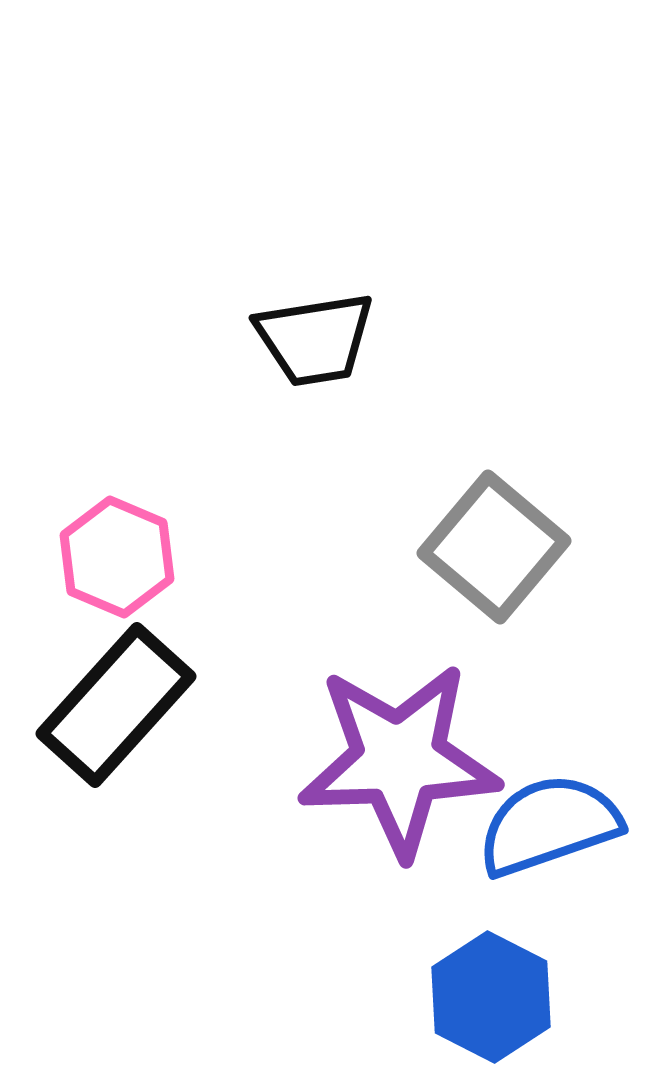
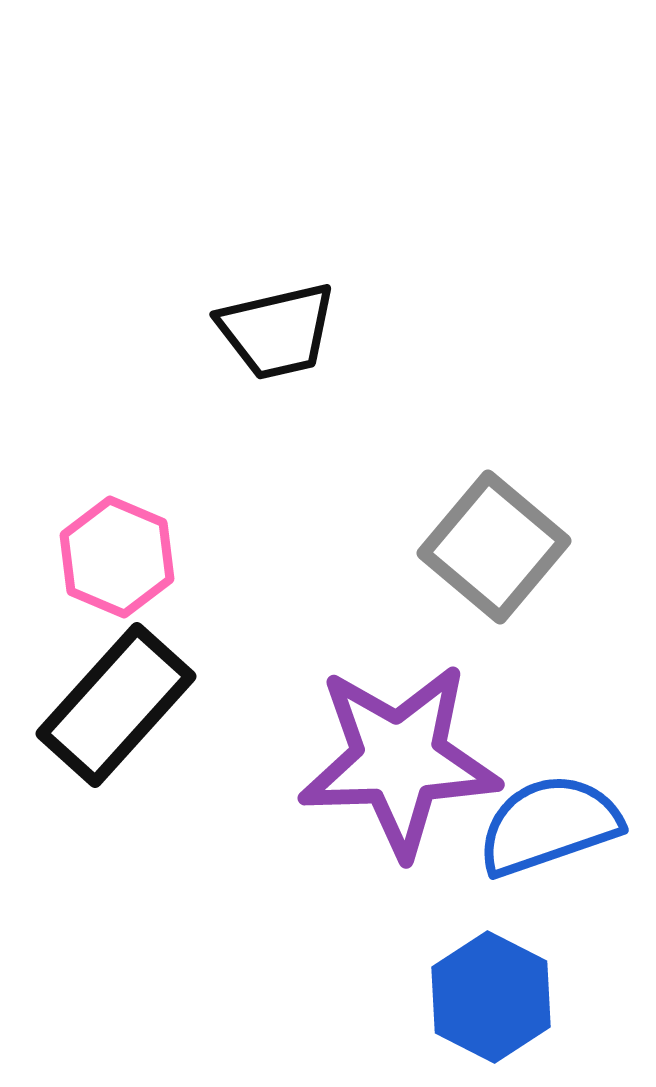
black trapezoid: moved 38 px left, 8 px up; rotated 4 degrees counterclockwise
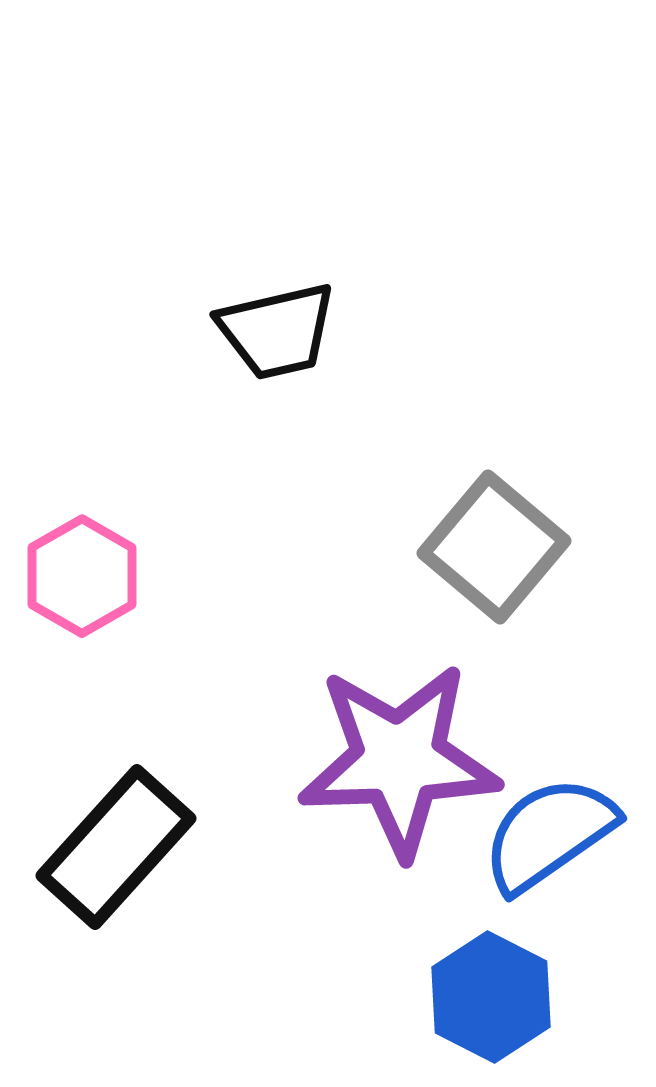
pink hexagon: moved 35 px left, 19 px down; rotated 7 degrees clockwise
black rectangle: moved 142 px down
blue semicircle: moved 9 px down; rotated 16 degrees counterclockwise
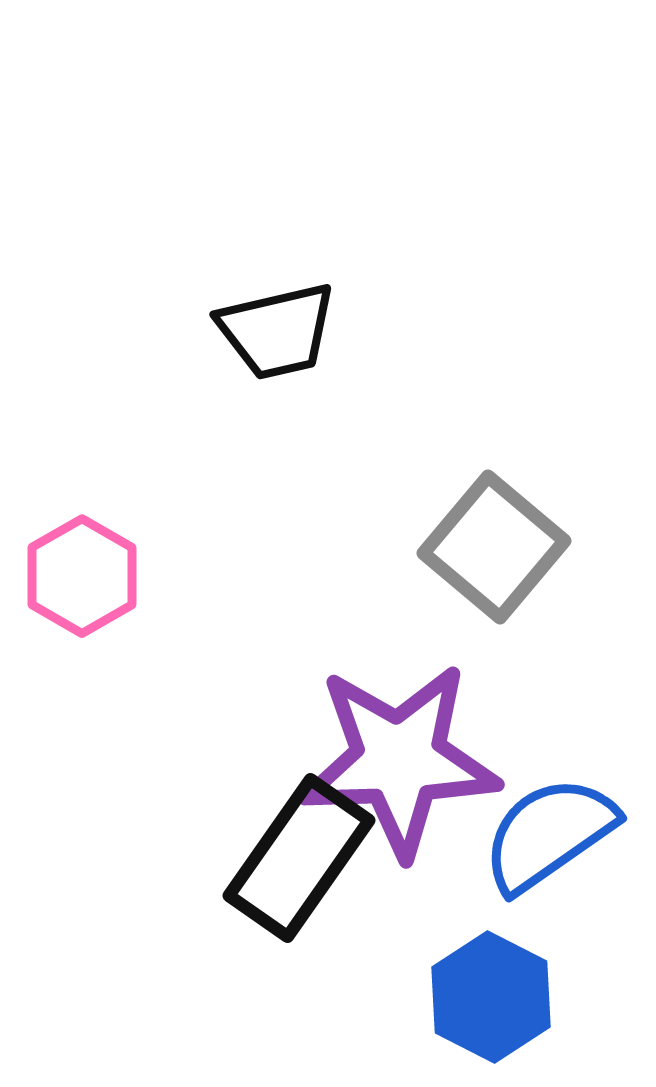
black rectangle: moved 183 px right, 11 px down; rotated 7 degrees counterclockwise
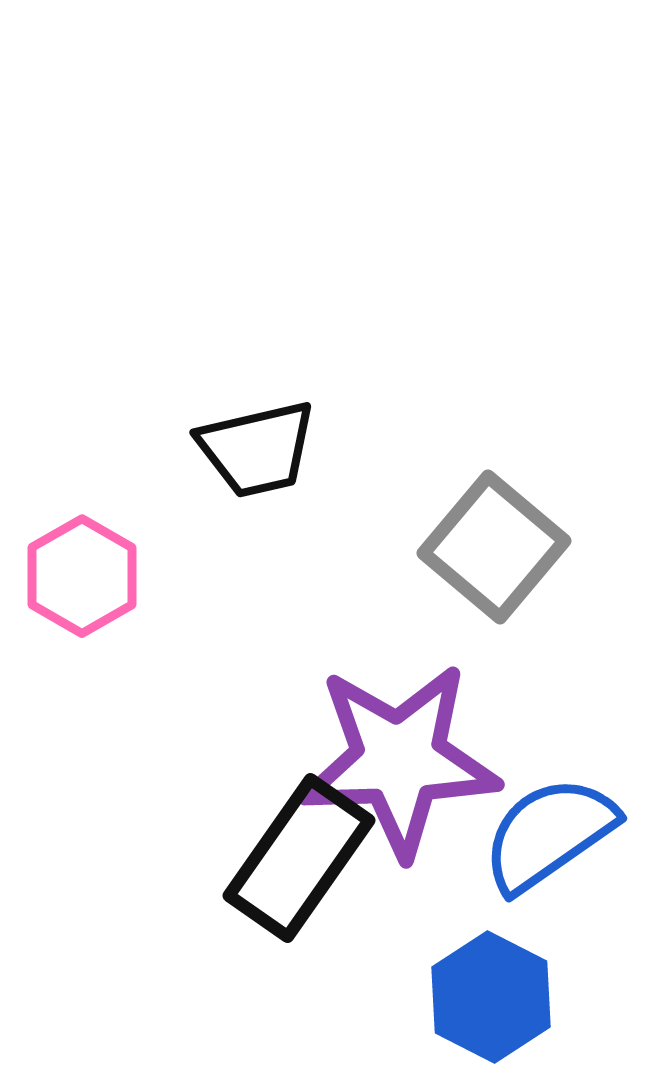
black trapezoid: moved 20 px left, 118 px down
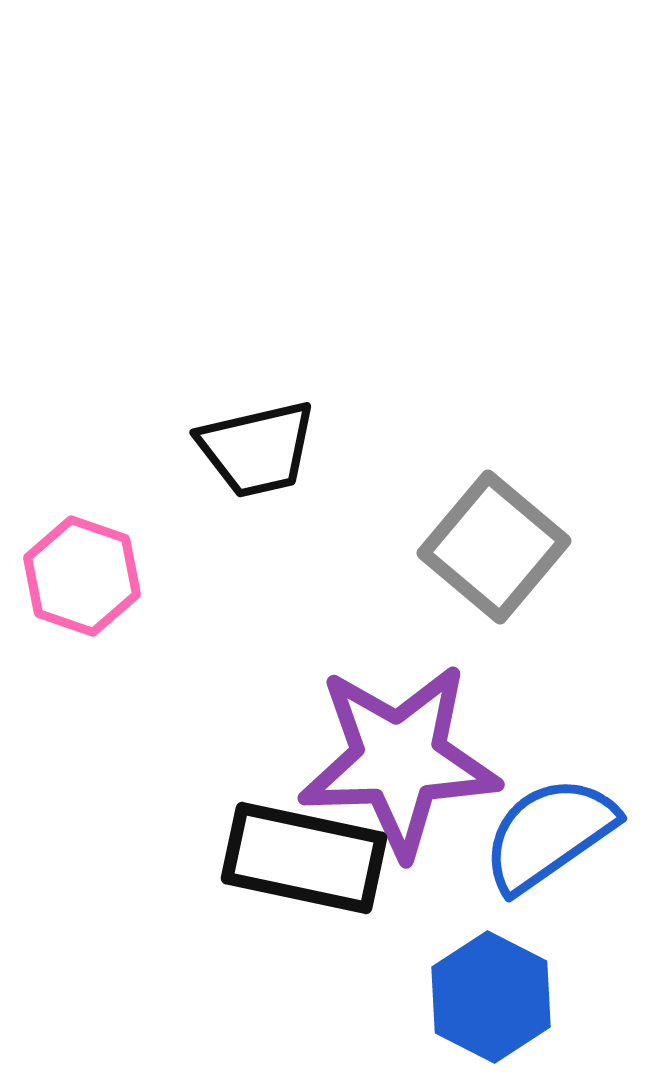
pink hexagon: rotated 11 degrees counterclockwise
black rectangle: moved 5 px right; rotated 67 degrees clockwise
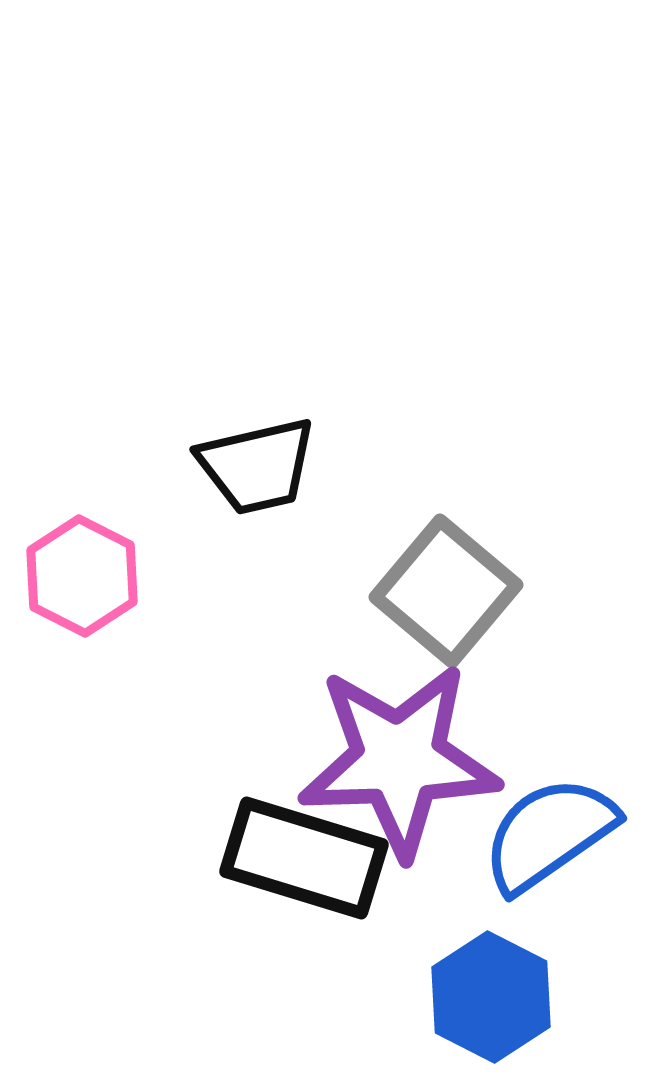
black trapezoid: moved 17 px down
gray square: moved 48 px left, 44 px down
pink hexagon: rotated 8 degrees clockwise
black rectangle: rotated 5 degrees clockwise
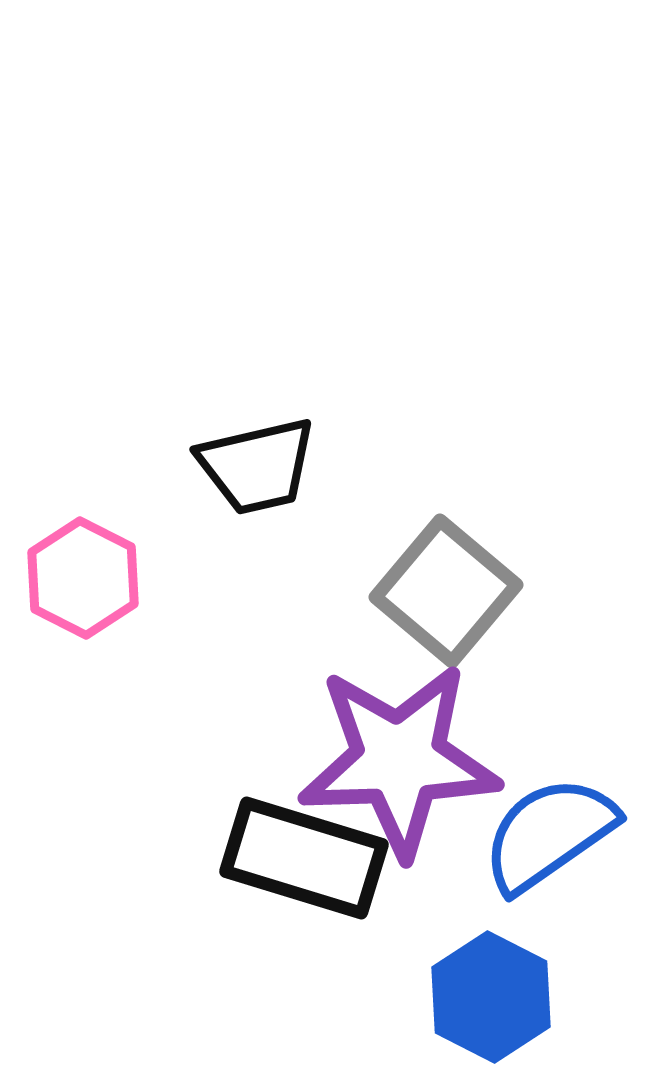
pink hexagon: moved 1 px right, 2 px down
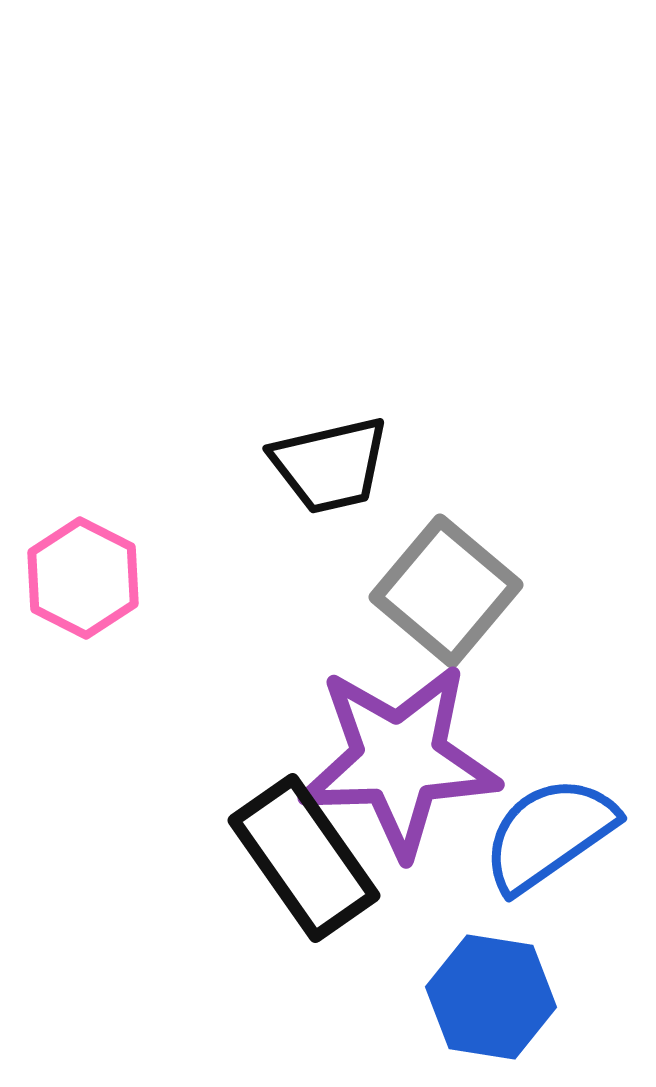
black trapezoid: moved 73 px right, 1 px up
black rectangle: rotated 38 degrees clockwise
blue hexagon: rotated 18 degrees counterclockwise
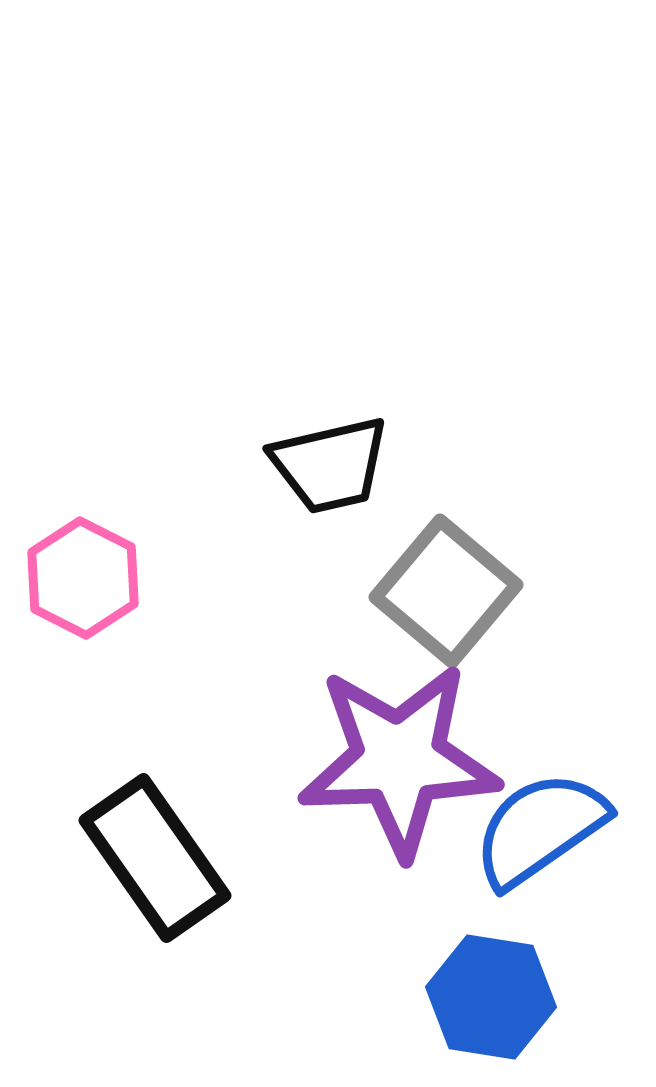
blue semicircle: moved 9 px left, 5 px up
black rectangle: moved 149 px left
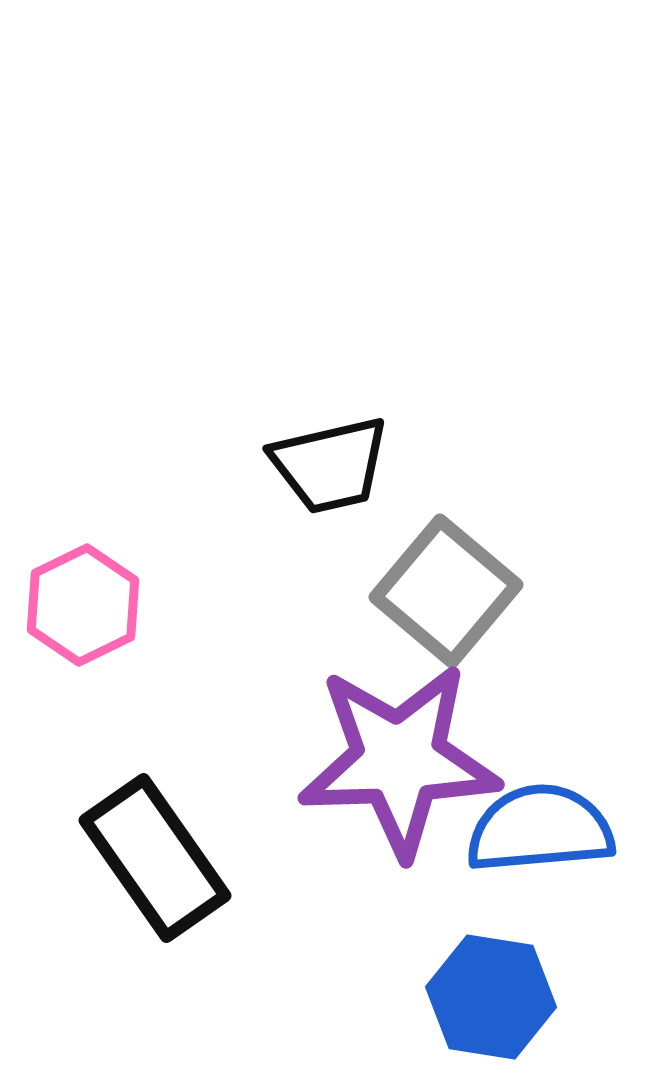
pink hexagon: moved 27 px down; rotated 7 degrees clockwise
blue semicircle: rotated 30 degrees clockwise
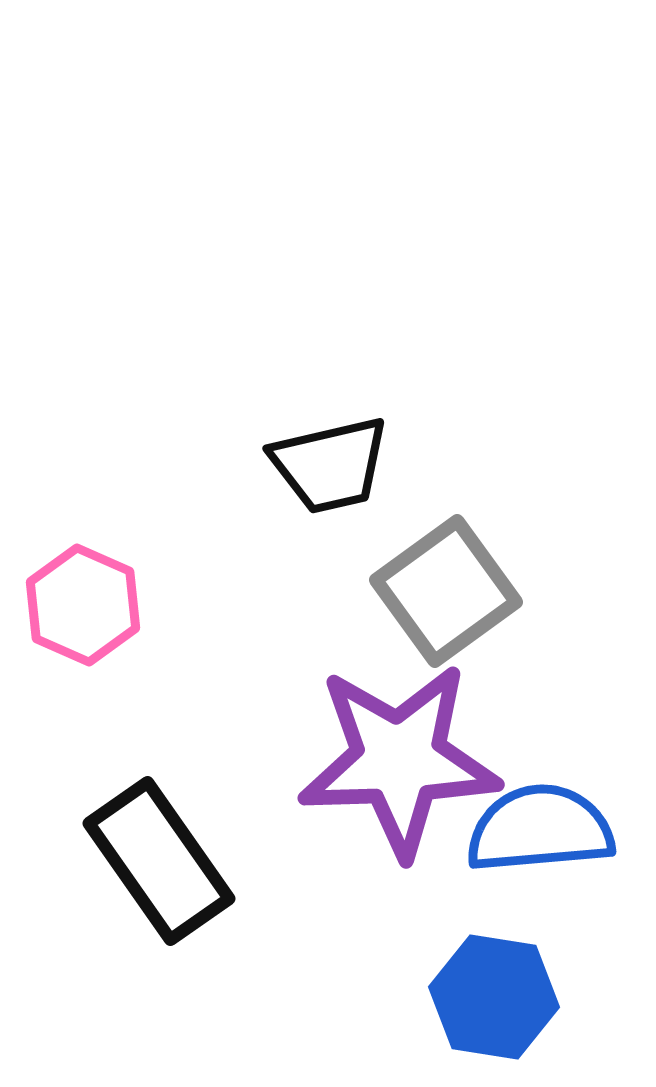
gray square: rotated 14 degrees clockwise
pink hexagon: rotated 10 degrees counterclockwise
black rectangle: moved 4 px right, 3 px down
blue hexagon: moved 3 px right
